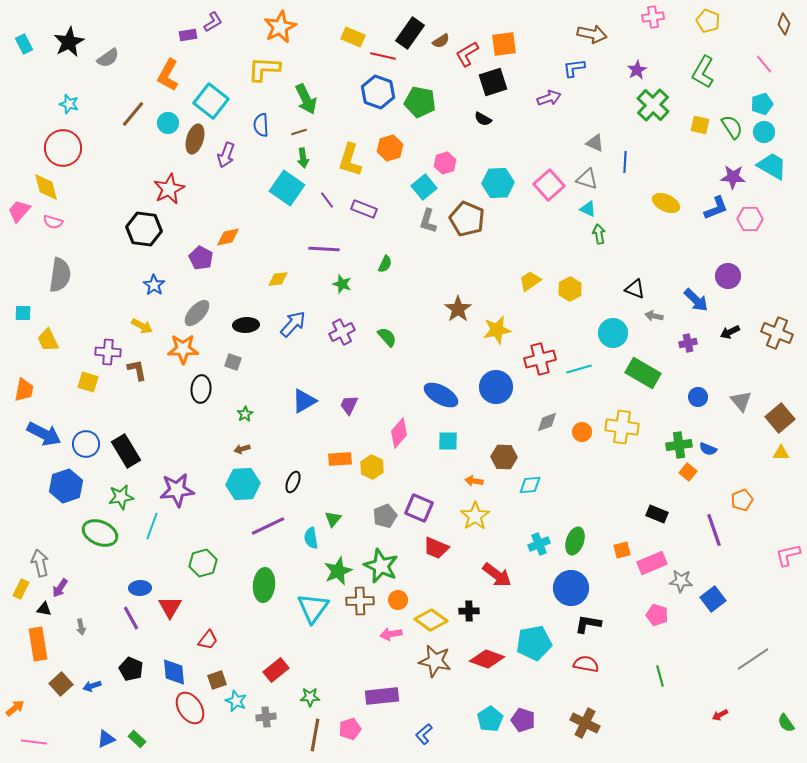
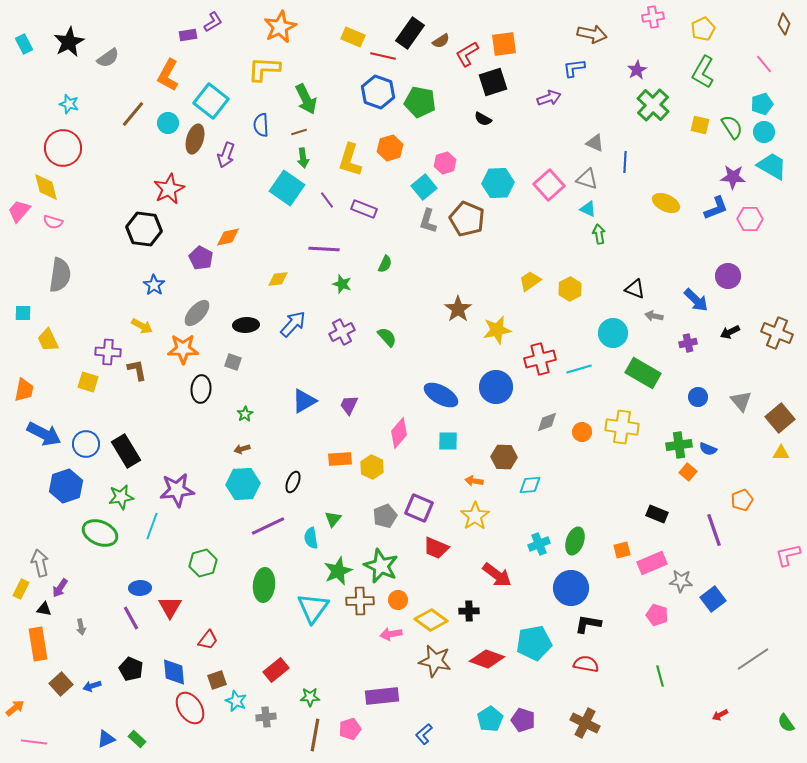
yellow pentagon at (708, 21): moved 5 px left, 8 px down; rotated 25 degrees clockwise
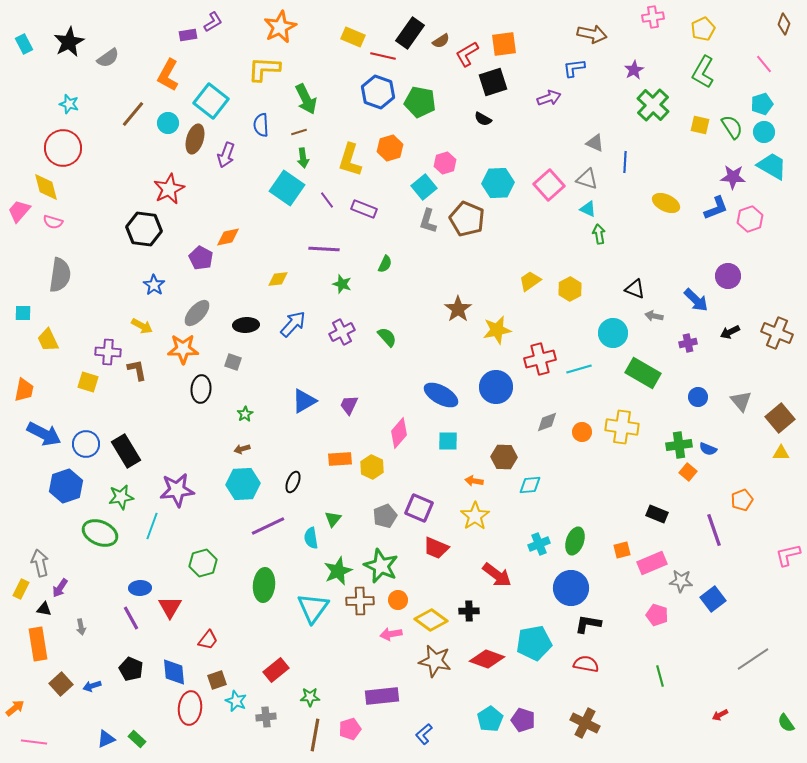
purple star at (637, 70): moved 3 px left
pink hexagon at (750, 219): rotated 20 degrees counterclockwise
red ellipse at (190, 708): rotated 40 degrees clockwise
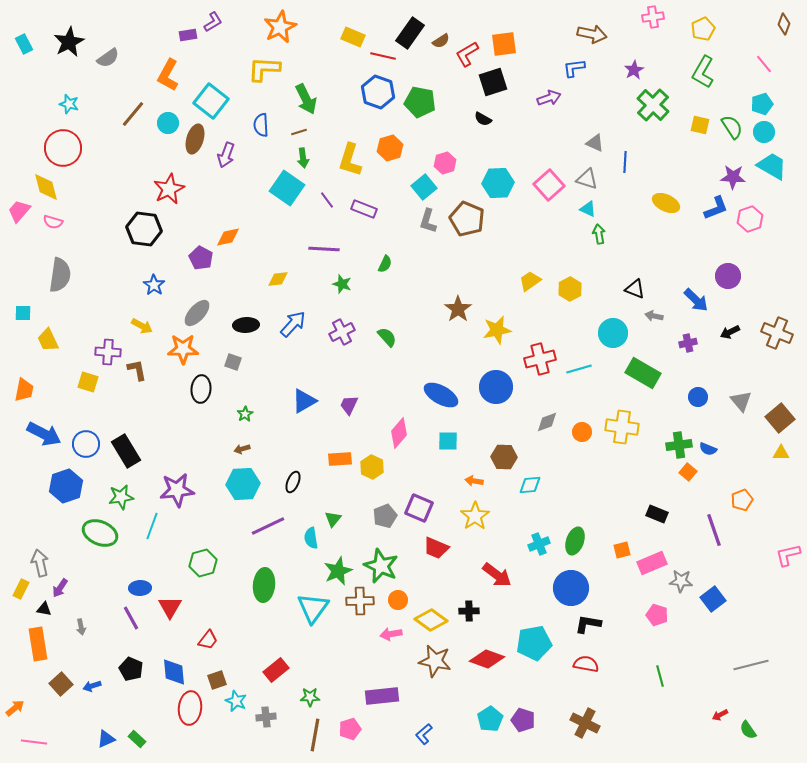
gray line at (753, 659): moved 2 px left, 6 px down; rotated 20 degrees clockwise
green semicircle at (786, 723): moved 38 px left, 7 px down
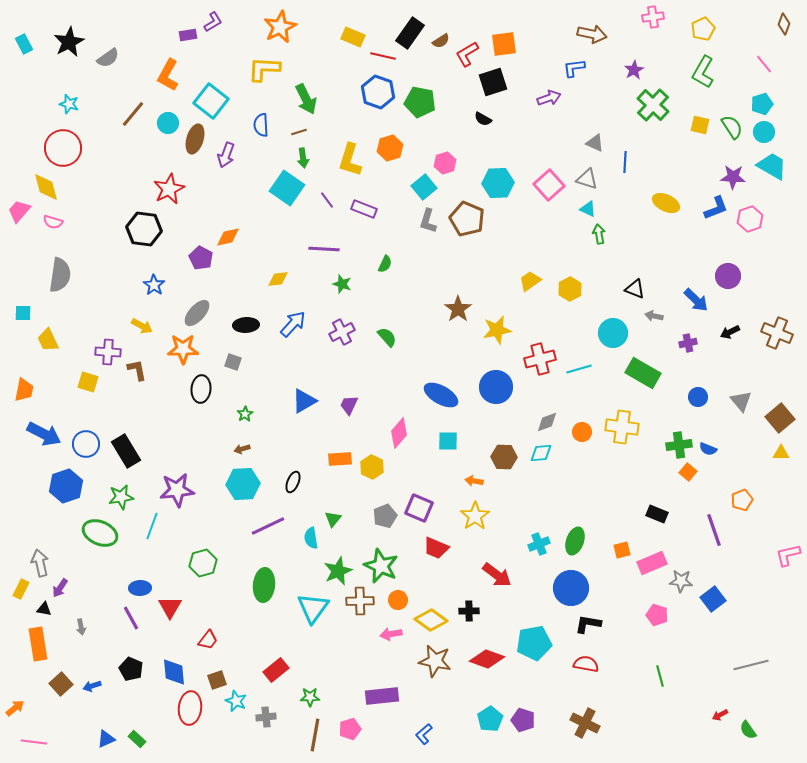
cyan diamond at (530, 485): moved 11 px right, 32 px up
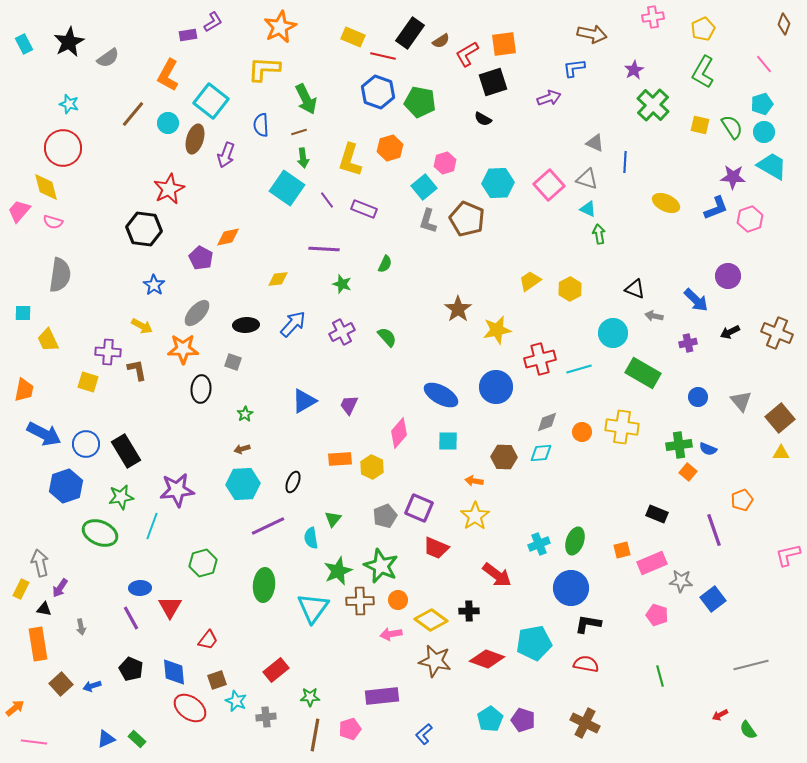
red ellipse at (190, 708): rotated 60 degrees counterclockwise
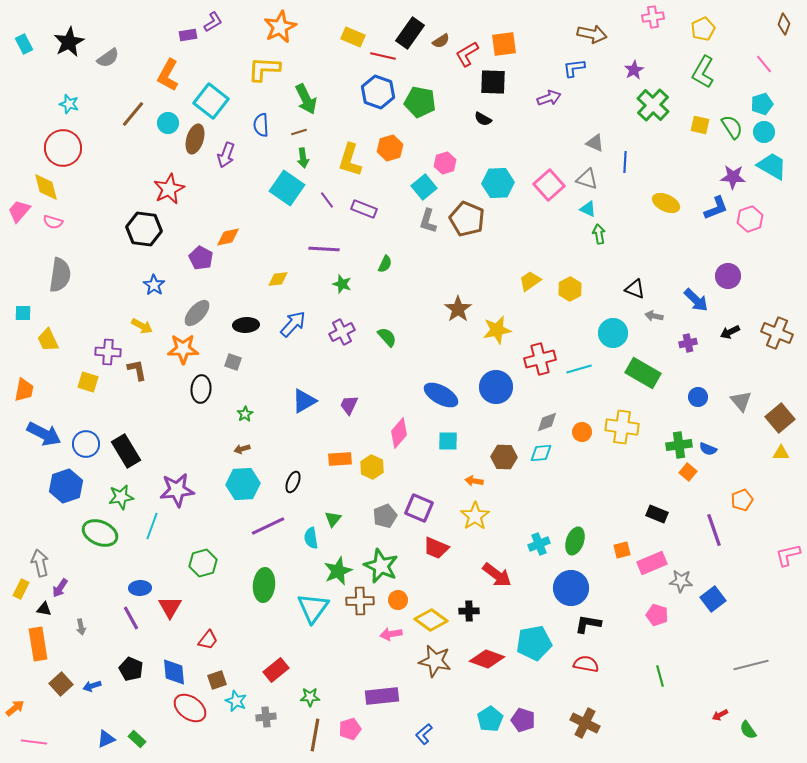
black square at (493, 82): rotated 20 degrees clockwise
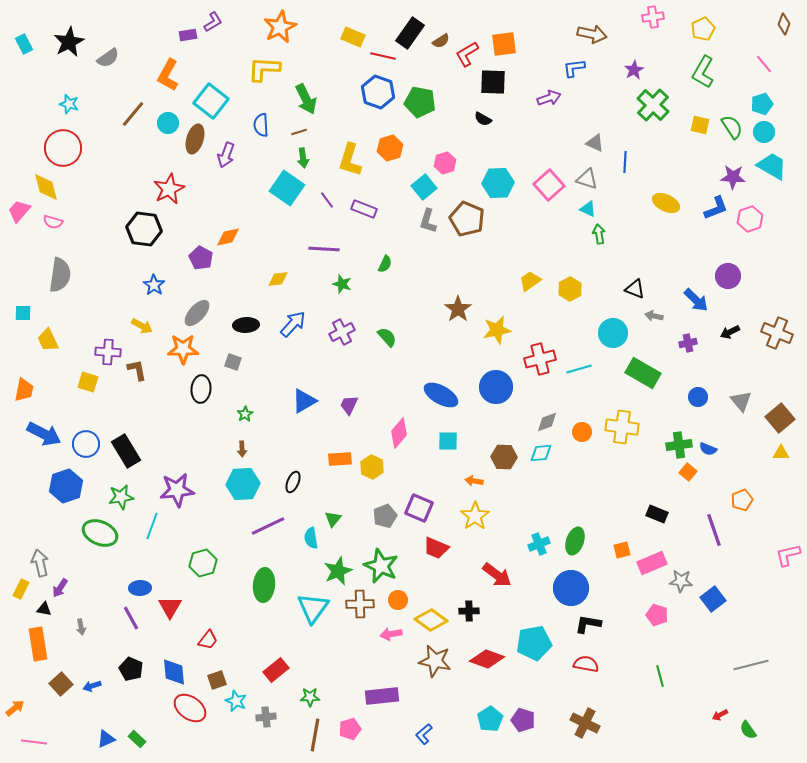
brown arrow at (242, 449): rotated 77 degrees counterclockwise
brown cross at (360, 601): moved 3 px down
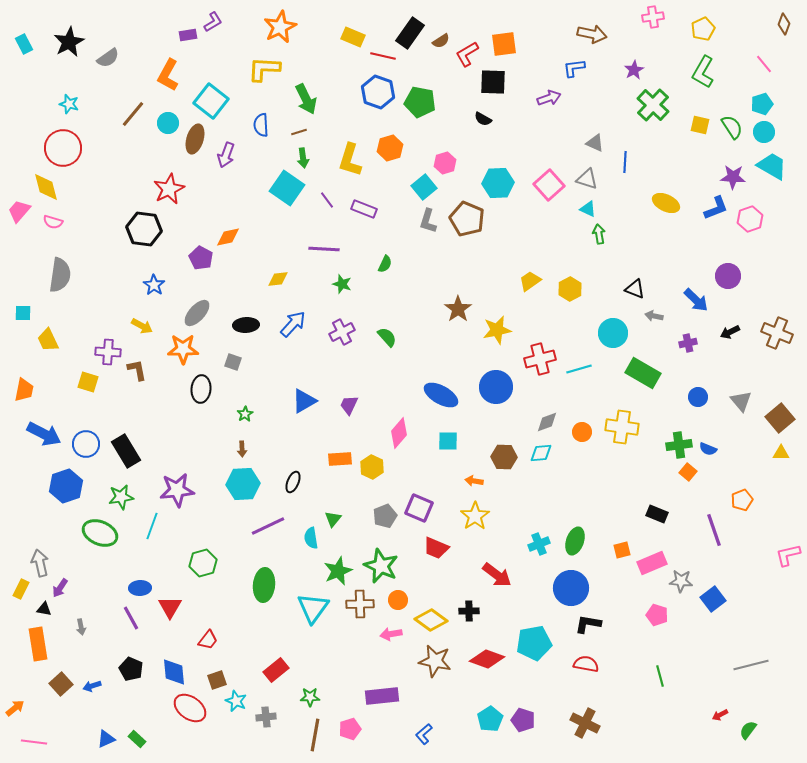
green semicircle at (748, 730): rotated 72 degrees clockwise
